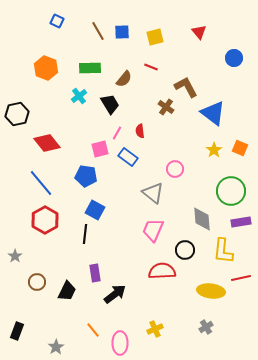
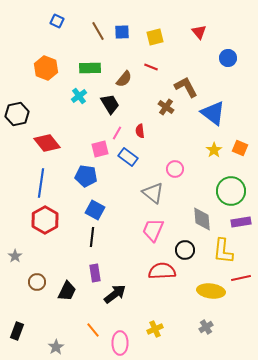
blue circle at (234, 58): moved 6 px left
blue line at (41, 183): rotated 48 degrees clockwise
black line at (85, 234): moved 7 px right, 3 px down
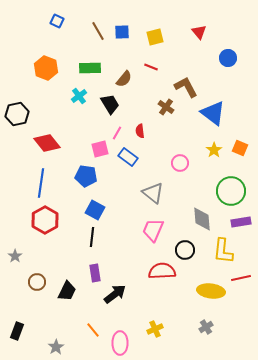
pink circle at (175, 169): moved 5 px right, 6 px up
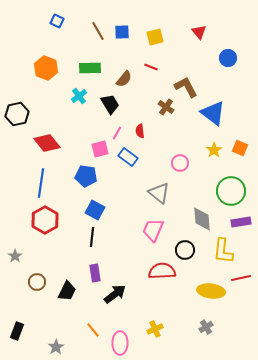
gray triangle at (153, 193): moved 6 px right
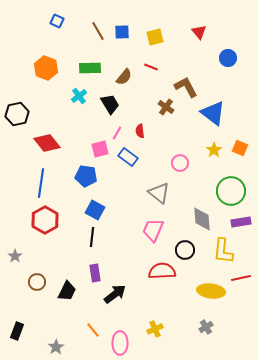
brown semicircle at (124, 79): moved 2 px up
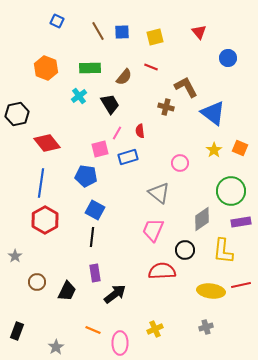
brown cross at (166, 107): rotated 21 degrees counterclockwise
blue rectangle at (128, 157): rotated 54 degrees counterclockwise
gray diamond at (202, 219): rotated 60 degrees clockwise
red line at (241, 278): moved 7 px down
gray cross at (206, 327): rotated 16 degrees clockwise
orange line at (93, 330): rotated 28 degrees counterclockwise
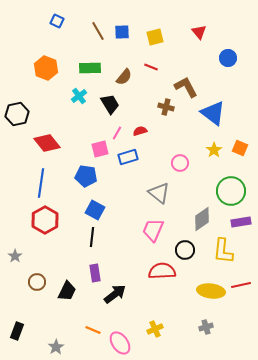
red semicircle at (140, 131): rotated 80 degrees clockwise
pink ellipse at (120, 343): rotated 35 degrees counterclockwise
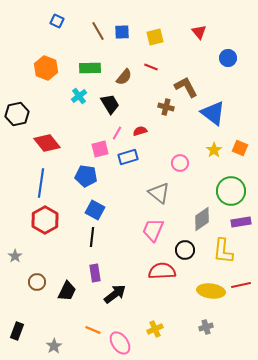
gray star at (56, 347): moved 2 px left, 1 px up
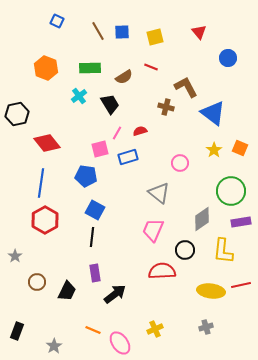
brown semicircle at (124, 77): rotated 18 degrees clockwise
